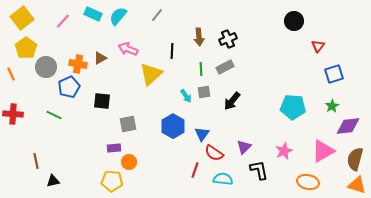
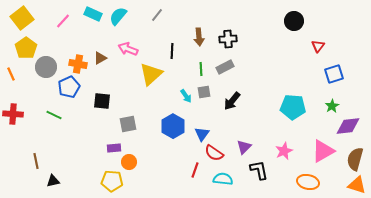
black cross at (228, 39): rotated 18 degrees clockwise
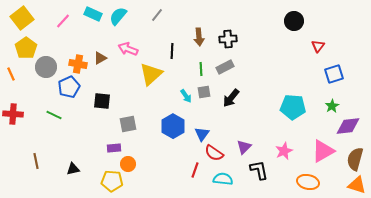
black arrow at (232, 101): moved 1 px left, 3 px up
orange circle at (129, 162): moved 1 px left, 2 px down
black triangle at (53, 181): moved 20 px right, 12 px up
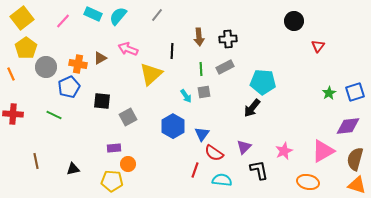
blue square at (334, 74): moved 21 px right, 18 px down
black arrow at (231, 98): moved 21 px right, 10 px down
green star at (332, 106): moved 3 px left, 13 px up
cyan pentagon at (293, 107): moved 30 px left, 25 px up
gray square at (128, 124): moved 7 px up; rotated 18 degrees counterclockwise
cyan semicircle at (223, 179): moved 1 px left, 1 px down
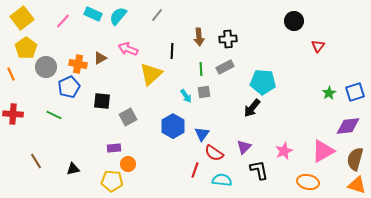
brown line at (36, 161): rotated 21 degrees counterclockwise
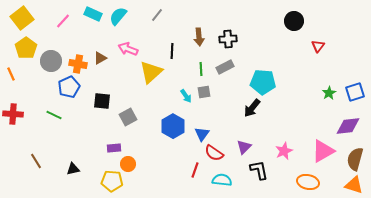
gray circle at (46, 67): moved 5 px right, 6 px up
yellow triangle at (151, 74): moved 2 px up
orange triangle at (357, 185): moved 3 px left
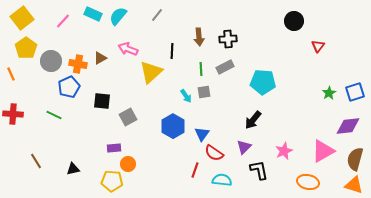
black arrow at (252, 108): moved 1 px right, 12 px down
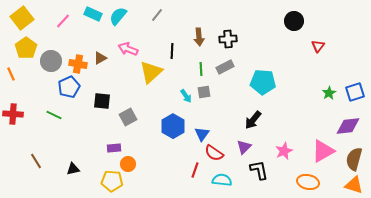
brown semicircle at (355, 159): moved 1 px left
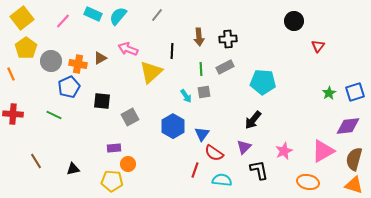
gray square at (128, 117): moved 2 px right
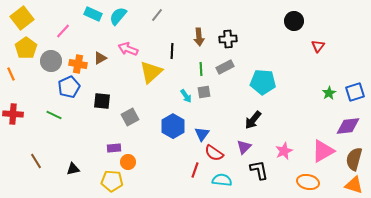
pink line at (63, 21): moved 10 px down
orange circle at (128, 164): moved 2 px up
